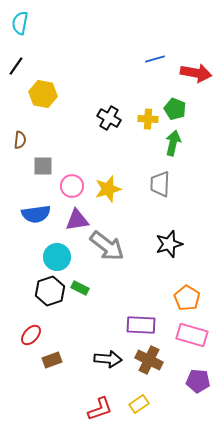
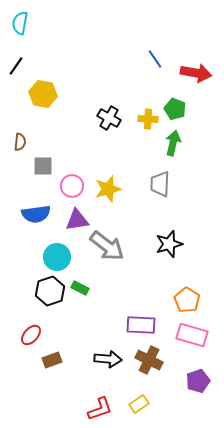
blue line: rotated 72 degrees clockwise
brown semicircle: moved 2 px down
orange pentagon: moved 2 px down
purple pentagon: rotated 25 degrees counterclockwise
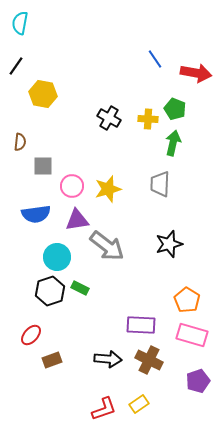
red L-shape: moved 4 px right
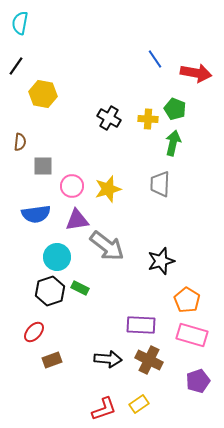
black star: moved 8 px left, 17 px down
red ellipse: moved 3 px right, 3 px up
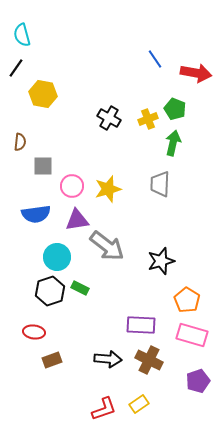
cyan semicircle: moved 2 px right, 12 px down; rotated 25 degrees counterclockwise
black line: moved 2 px down
yellow cross: rotated 24 degrees counterclockwise
red ellipse: rotated 55 degrees clockwise
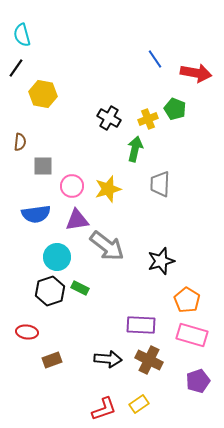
green arrow: moved 38 px left, 6 px down
red ellipse: moved 7 px left
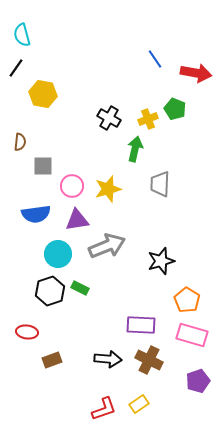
gray arrow: rotated 60 degrees counterclockwise
cyan circle: moved 1 px right, 3 px up
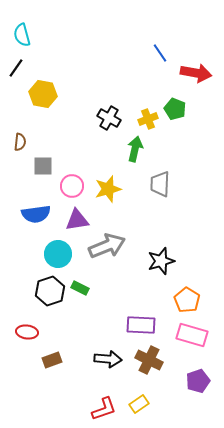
blue line: moved 5 px right, 6 px up
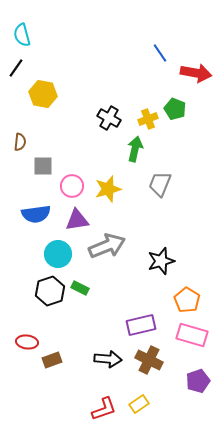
gray trapezoid: rotated 20 degrees clockwise
purple rectangle: rotated 16 degrees counterclockwise
red ellipse: moved 10 px down
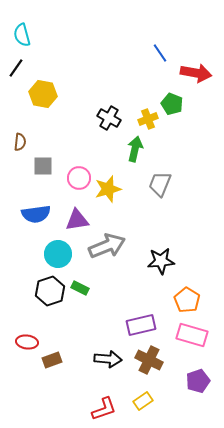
green pentagon: moved 3 px left, 5 px up
pink circle: moved 7 px right, 8 px up
black star: rotated 12 degrees clockwise
yellow rectangle: moved 4 px right, 3 px up
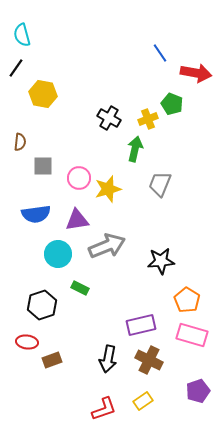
black hexagon: moved 8 px left, 14 px down
black arrow: rotated 96 degrees clockwise
purple pentagon: moved 10 px down
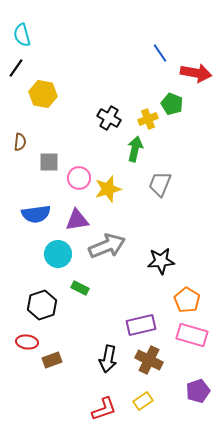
gray square: moved 6 px right, 4 px up
